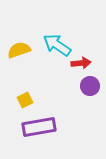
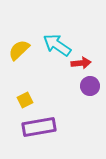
yellow semicircle: rotated 25 degrees counterclockwise
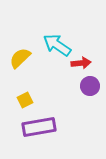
yellow semicircle: moved 1 px right, 8 px down
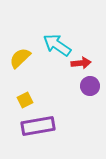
purple rectangle: moved 1 px left, 1 px up
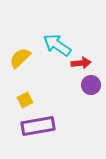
purple circle: moved 1 px right, 1 px up
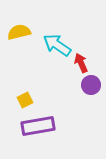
yellow semicircle: moved 1 px left, 26 px up; rotated 30 degrees clockwise
red arrow: rotated 108 degrees counterclockwise
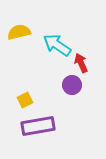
purple circle: moved 19 px left
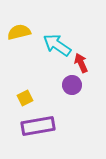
yellow square: moved 2 px up
